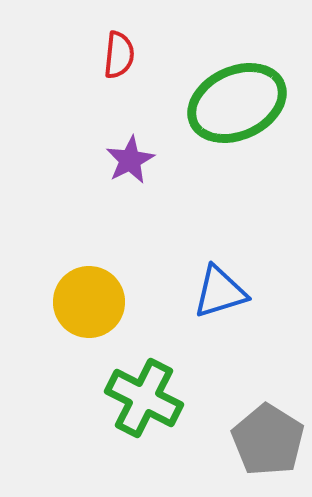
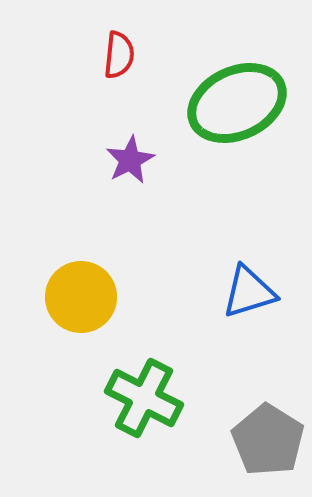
blue triangle: moved 29 px right
yellow circle: moved 8 px left, 5 px up
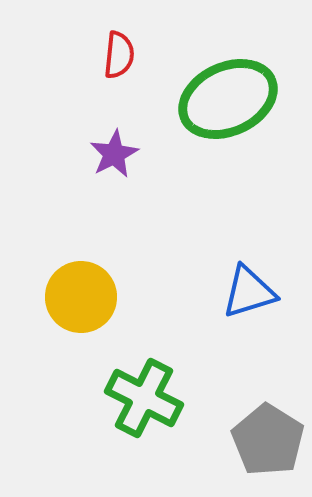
green ellipse: moved 9 px left, 4 px up
purple star: moved 16 px left, 6 px up
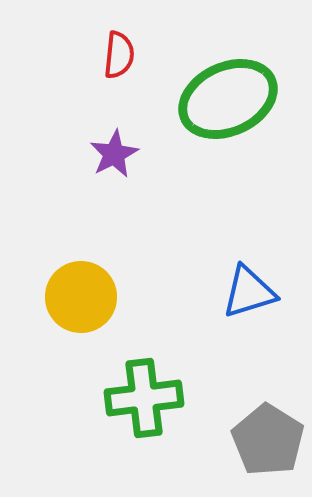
green cross: rotated 34 degrees counterclockwise
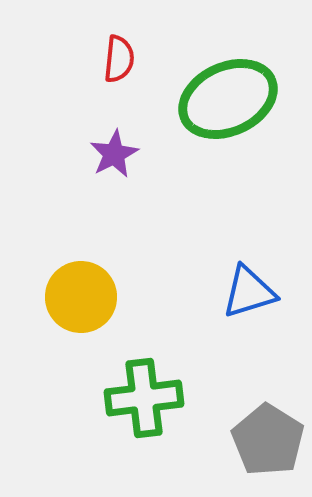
red semicircle: moved 4 px down
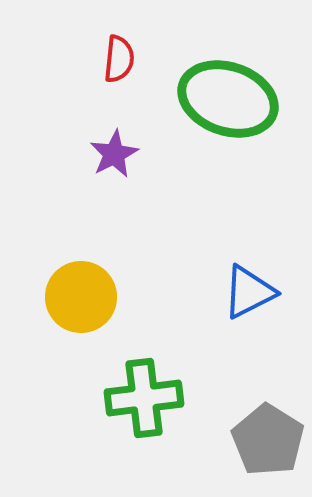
green ellipse: rotated 44 degrees clockwise
blue triangle: rotated 10 degrees counterclockwise
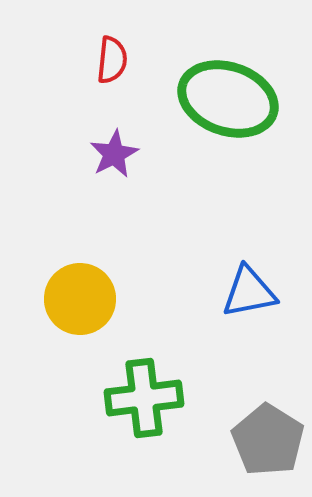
red semicircle: moved 7 px left, 1 px down
blue triangle: rotated 16 degrees clockwise
yellow circle: moved 1 px left, 2 px down
